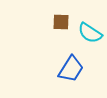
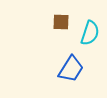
cyan semicircle: rotated 105 degrees counterclockwise
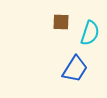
blue trapezoid: moved 4 px right
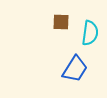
cyan semicircle: rotated 10 degrees counterclockwise
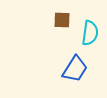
brown square: moved 1 px right, 2 px up
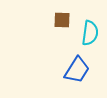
blue trapezoid: moved 2 px right, 1 px down
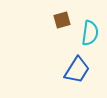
brown square: rotated 18 degrees counterclockwise
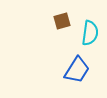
brown square: moved 1 px down
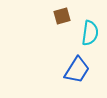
brown square: moved 5 px up
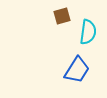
cyan semicircle: moved 2 px left, 1 px up
